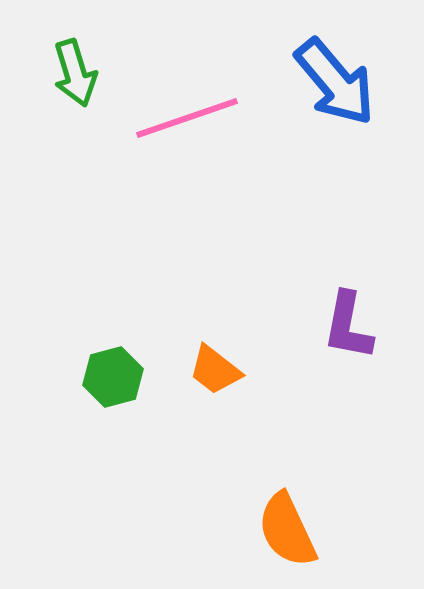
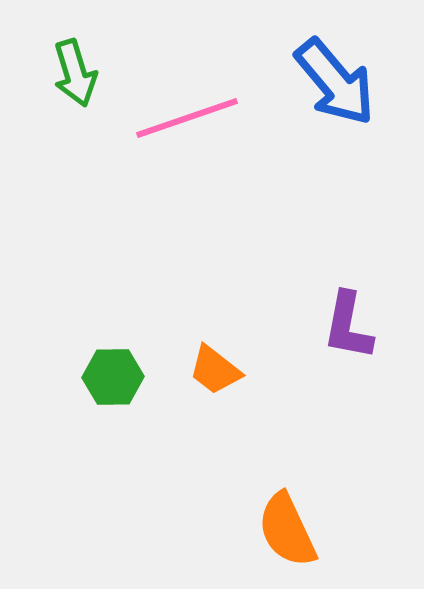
green hexagon: rotated 14 degrees clockwise
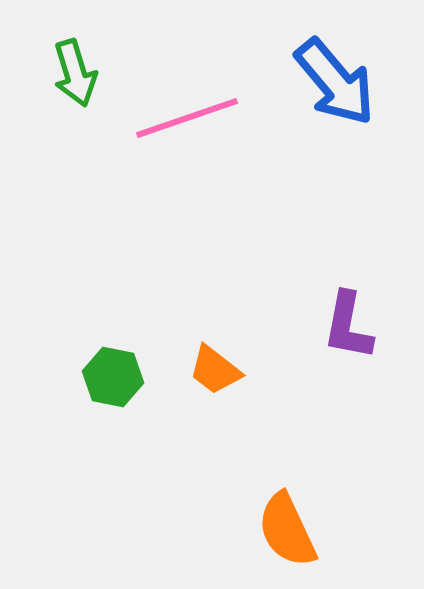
green hexagon: rotated 12 degrees clockwise
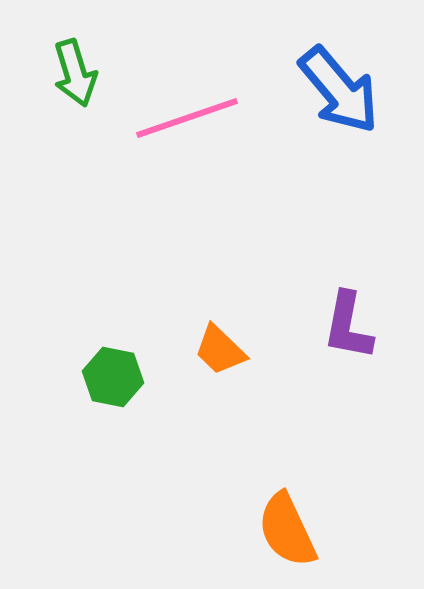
blue arrow: moved 4 px right, 8 px down
orange trapezoid: moved 5 px right, 20 px up; rotated 6 degrees clockwise
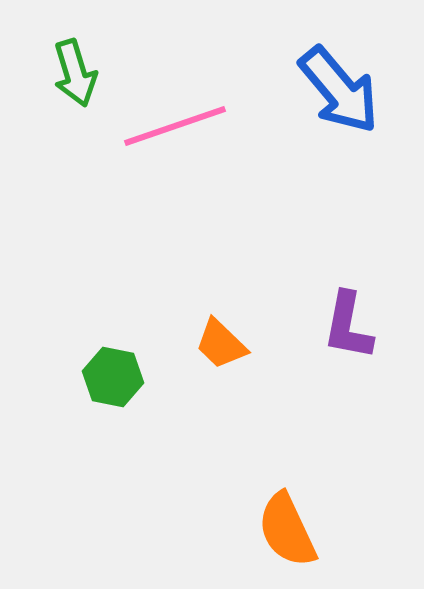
pink line: moved 12 px left, 8 px down
orange trapezoid: moved 1 px right, 6 px up
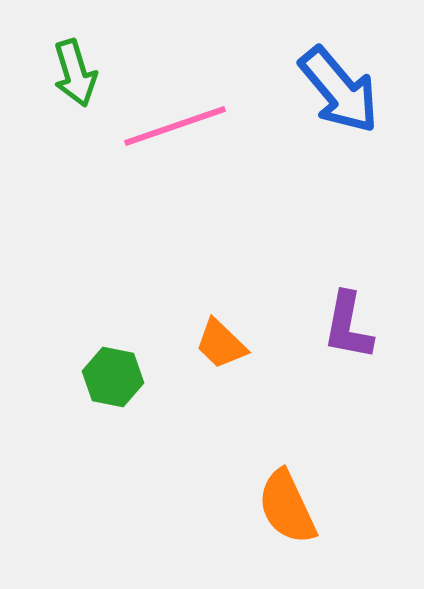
orange semicircle: moved 23 px up
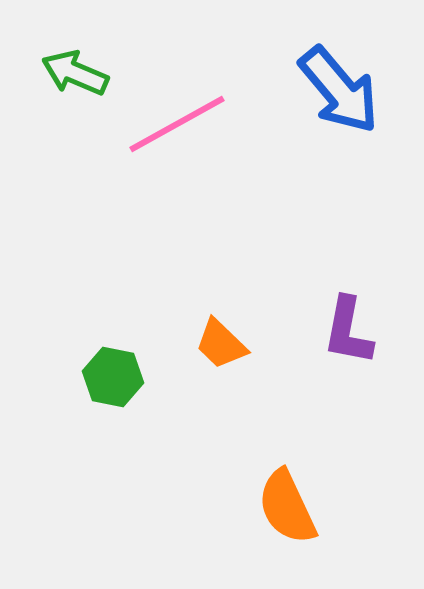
green arrow: rotated 130 degrees clockwise
pink line: moved 2 px right, 2 px up; rotated 10 degrees counterclockwise
purple L-shape: moved 5 px down
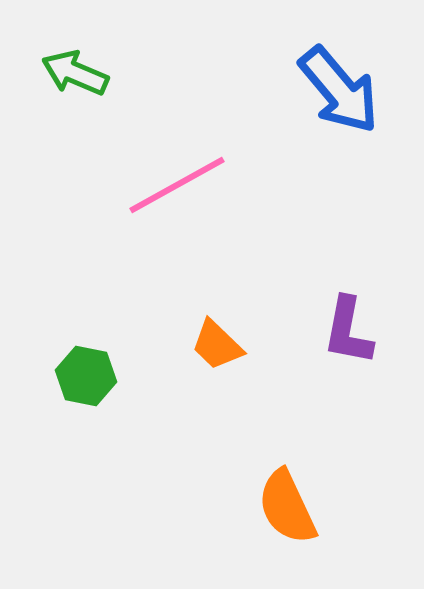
pink line: moved 61 px down
orange trapezoid: moved 4 px left, 1 px down
green hexagon: moved 27 px left, 1 px up
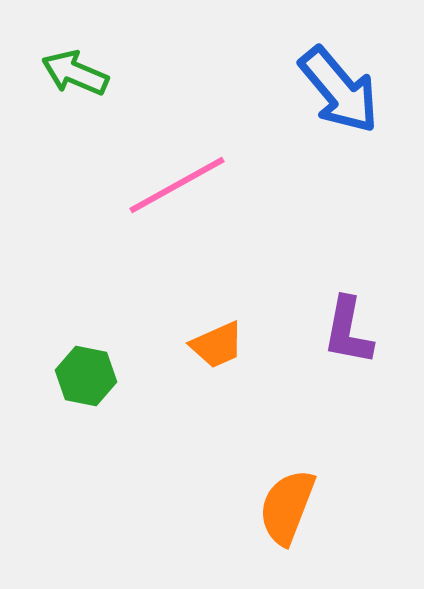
orange trapezoid: rotated 68 degrees counterclockwise
orange semicircle: rotated 46 degrees clockwise
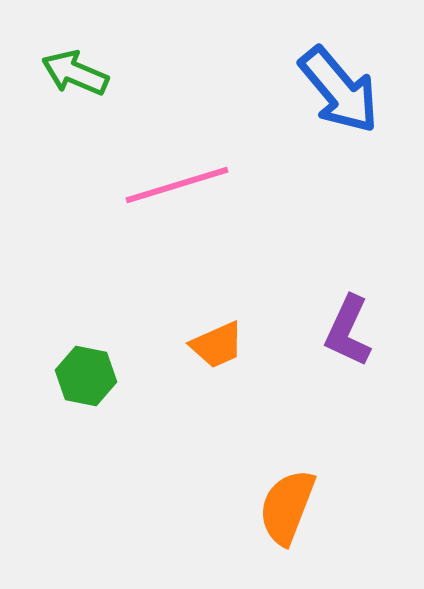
pink line: rotated 12 degrees clockwise
purple L-shape: rotated 14 degrees clockwise
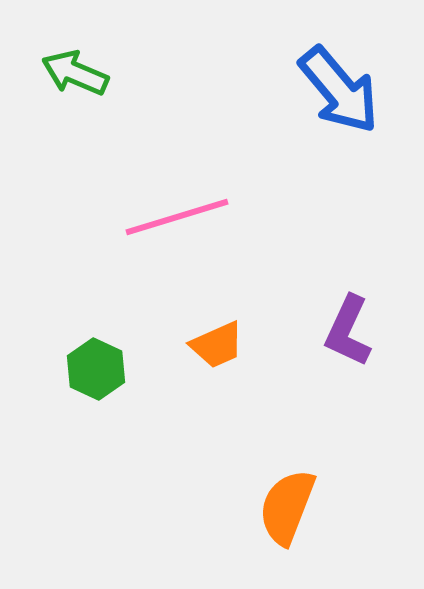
pink line: moved 32 px down
green hexagon: moved 10 px right, 7 px up; rotated 14 degrees clockwise
